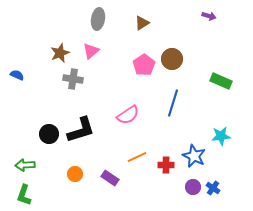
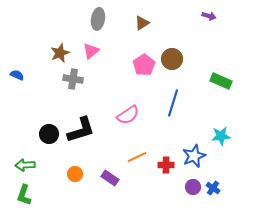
blue star: rotated 25 degrees clockwise
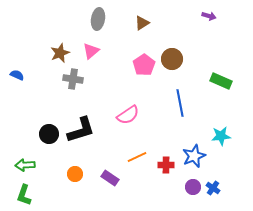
blue line: moved 7 px right; rotated 28 degrees counterclockwise
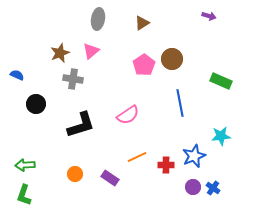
black L-shape: moved 5 px up
black circle: moved 13 px left, 30 px up
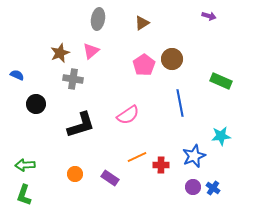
red cross: moved 5 px left
